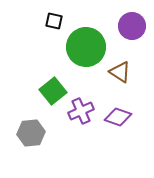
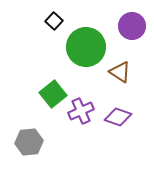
black square: rotated 30 degrees clockwise
green square: moved 3 px down
gray hexagon: moved 2 px left, 9 px down
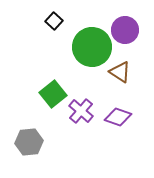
purple circle: moved 7 px left, 4 px down
green circle: moved 6 px right
purple cross: rotated 25 degrees counterclockwise
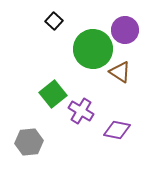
green circle: moved 1 px right, 2 px down
purple cross: rotated 10 degrees counterclockwise
purple diamond: moved 1 px left, 13 px down; rotated 8 degrees counterclockwise
